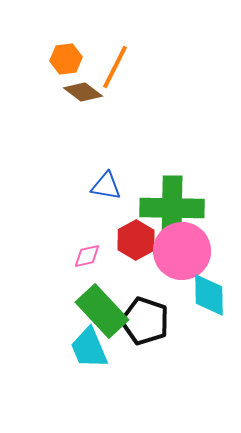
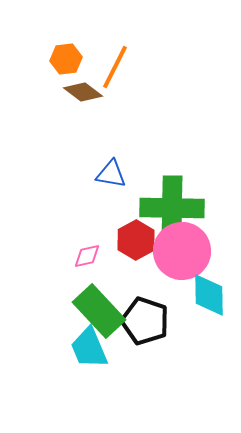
blue triangle: moved 5 px right, 12 px up
green rectangle: moved 3 px left
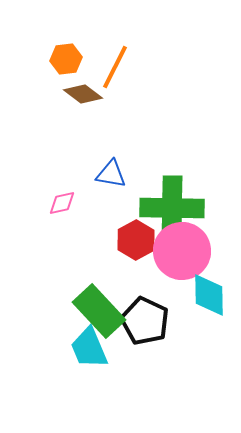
brown diamond: moved 2 px down
pink diamond: moved 25 px left, 53 px up
black pentagon: rotated 6 degrees clockwise
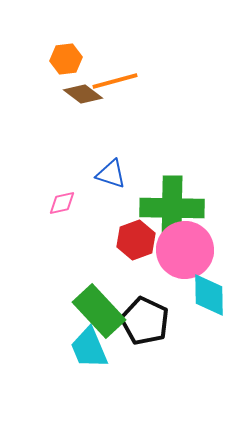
orange line: moved 14 px down; rotated 48 degrees clockwise
blue triangle: rotated 8 degrees clockwise
red hexagon: rotated 9 degrees clockwise
pink circle: moved 3 px right, 1 px up
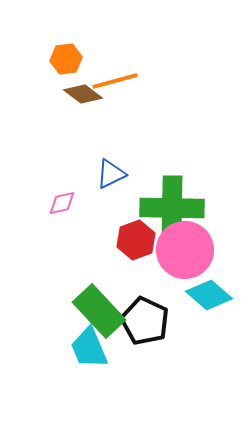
blue triangle: rotated 44 degrees counterclockwise
cyan diamond: rotated 48 degrees counterclockwise
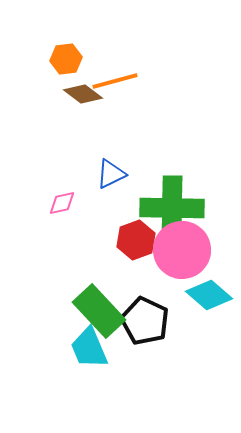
pink circle: moved 3 px left
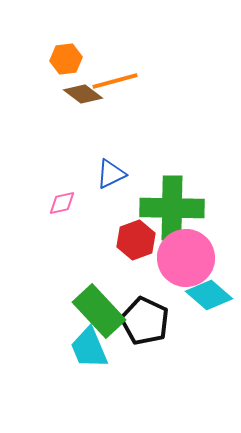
pink circle: moved 4 px right, 8 px down
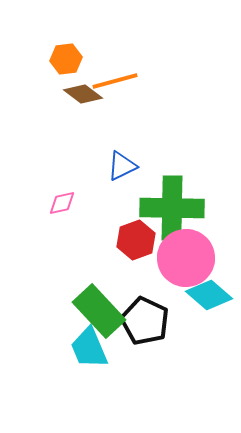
blue triangle: moved 11 px right, 8 px up
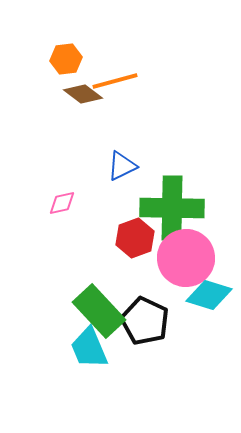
red hexagon: moved 1 px left, 2 px up
cyan diamond: rotated 24 degrees counterclockwise
